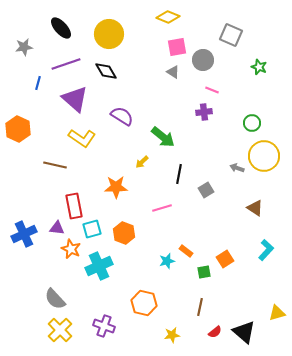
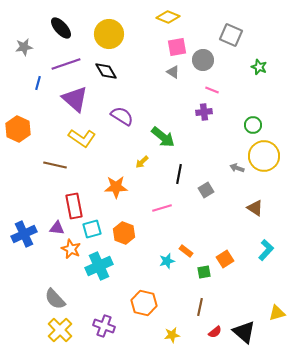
green circle at (252, 123): moved 1 px right, 2 px down
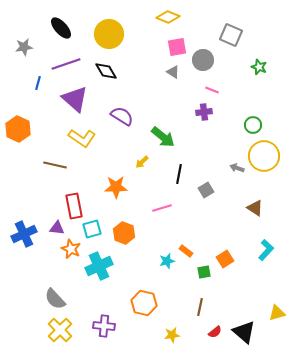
purple cross at (104, 326): rotated 15 degrees counterclockwise
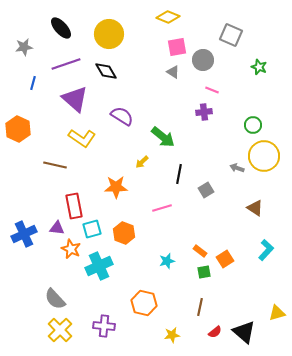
blue line at (38, 83): moved 5 px left
orange rectangle at (186, 251): moved 14 px right
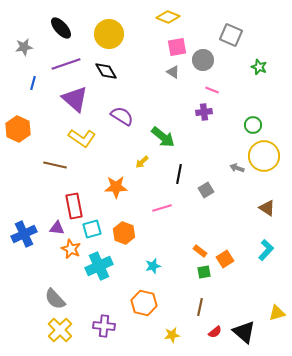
brown triangle at (255, 208): moved 12 px right
cyan star at (167, 261): moved 14 px left, 5 px down
